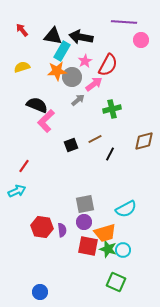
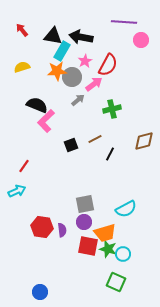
cyan circle: moved 4 px down
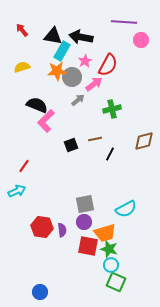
brown line: rotated 16 degrees clockwise
green star: moved 1 px right
cyan circle: moved 12 px left, 11 px down
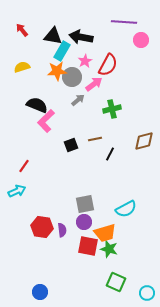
cyan circle: moved 36 px right, 28 px down
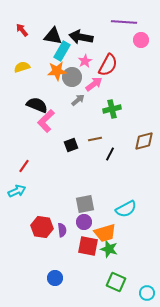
blue circle: moved 15 px right, 14 px up
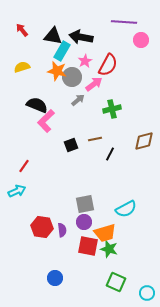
orange star: rotated 18 degrees clockwise
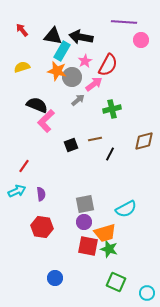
purple semicircle: moved 21 px left, 36 px up
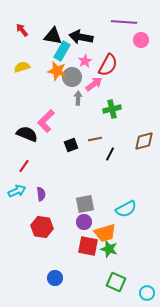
gray arrow: moved 2 px up; rotated 48 degrees counterclockwise
black semicircle: moved 10 px left, 29 px down
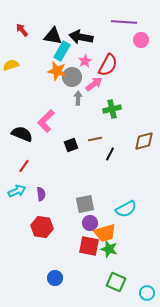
yellow semicircle: moved 11 px left, 2 px up
black semicircle: moved 5 px left
purple circle: moved 6 px right, 1 px down
red square: moved 1 px right
